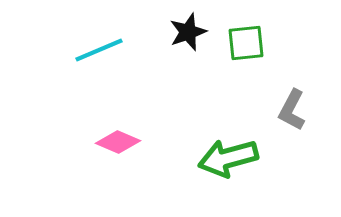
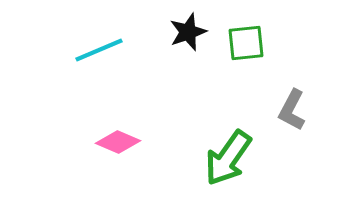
green arrow: rotated 40 degrees counterclockwise
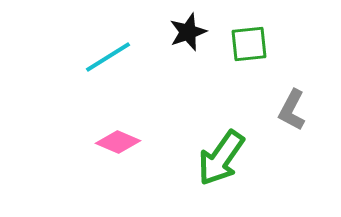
green square: moved 3 px right, 1 px down
cyan line: moved 9 px right, 7 px down; rotated 9 degrees counterclockwise
green arrow: moved 7 px left
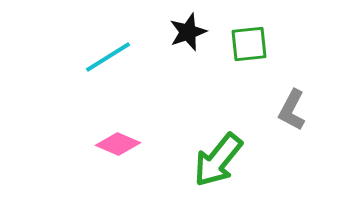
pink diamond: moved 2 px down
green arrow: moved 3 px left, 2 px down; rotated 4 degrees clockwise
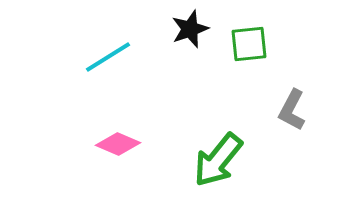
black star: moved 2 px right, 3 px up
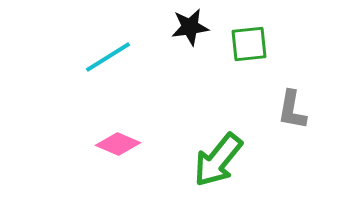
black star: moved 2 px up; rotated 12 degrees clockwise
gray L-shape: rotated 18 degrees counterclockwise
